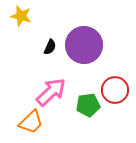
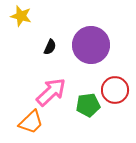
purple circle: moved 7 px right
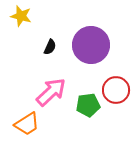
red circle: moved 1 px right
orange trapezoid: moved 4 px left, 2 px down; rotated 12 degrees clockwise
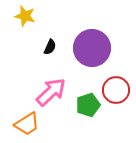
yellow star: moved 4 px right
purple circle: moved 1 px right, 3 px down
green pentagon: rotated 10 degrees counterclockwise
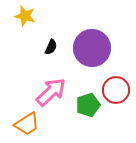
black semicircle: moved 1 px right
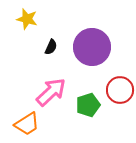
yellow star: moved 2 px right, 3 px down
purple circle: moved 1 px up
red circle: moved 4 px right
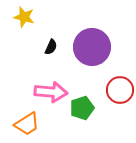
yellow star: moved 3 px left, 2 px up
pink arrow: rotated 48 degrees clockwise
green pentagon: moved 6 px left, 3 px down
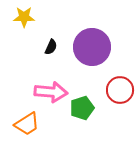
yellow star: rotated 15 degrees counterclockwise
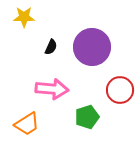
pink arrow: moved 1 px right, 3 px up
green pentagon: moved 5 px right, 9 px down
